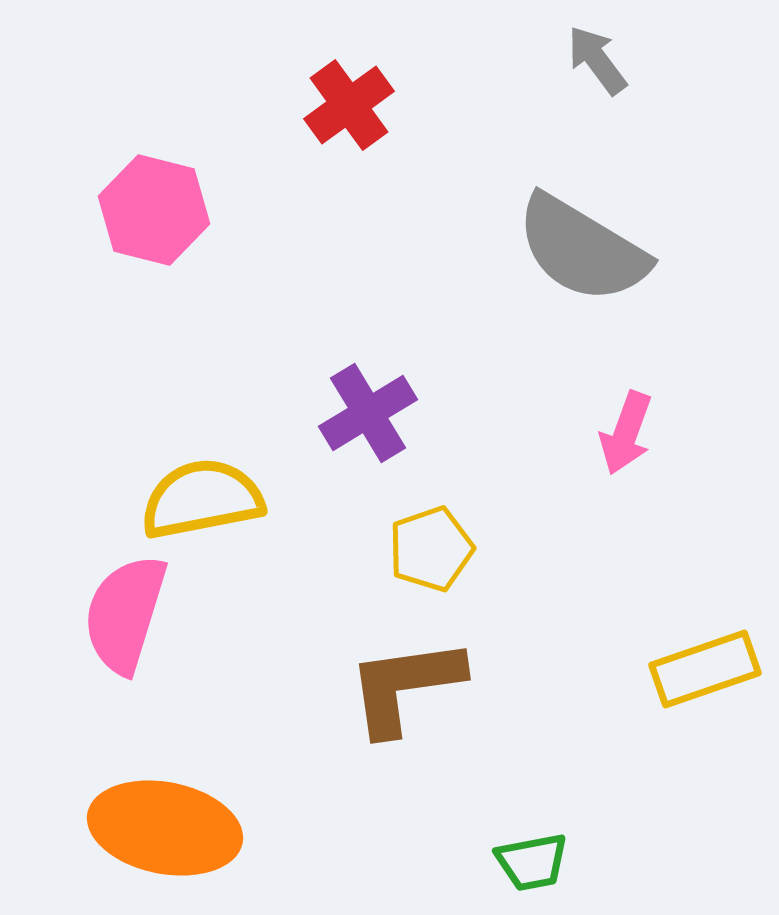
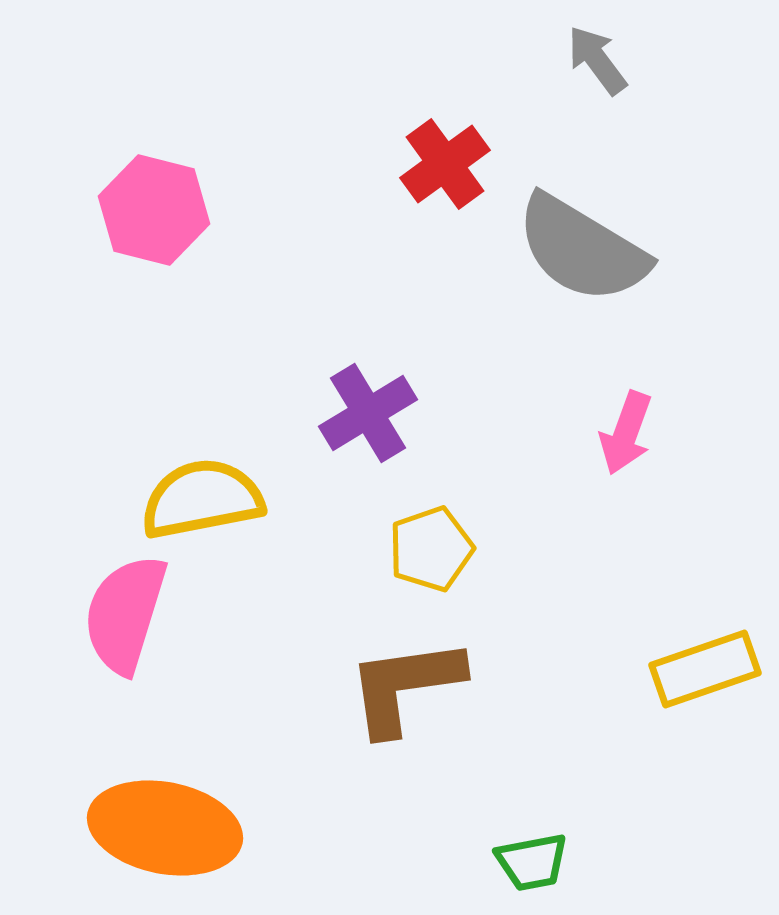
red cross: moved 96 px right, 59 px down
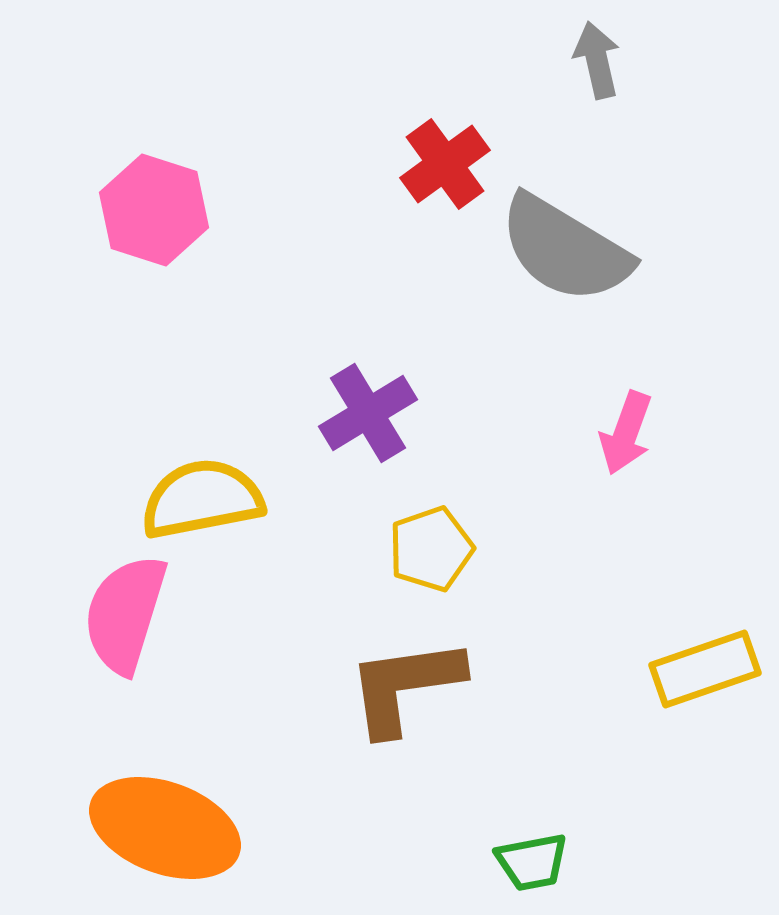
gray arrow: rotated 24 degrees clockwise
pink hexagon: rotated 4 degrees clockwise
gray semicircle: moved 17 px left
orange ellipse: rotated 9 degrees clockwise
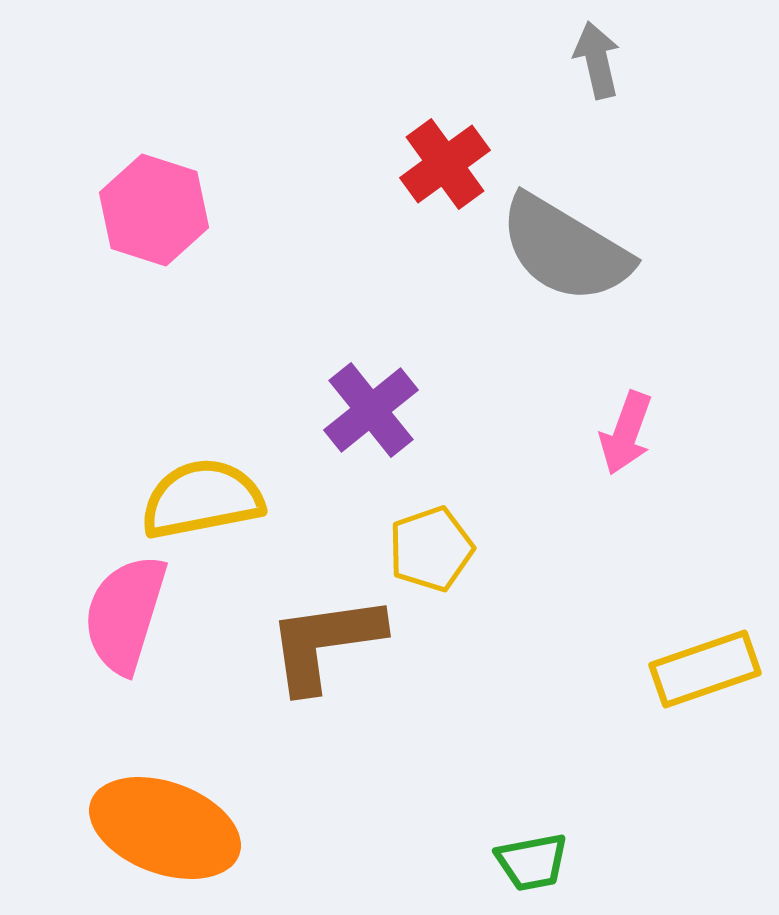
purple cross: moved 3 px right, 3 px up; rotated 8 degrees counterclockwise
brown L-shape: moved 80 px left, 43 px up
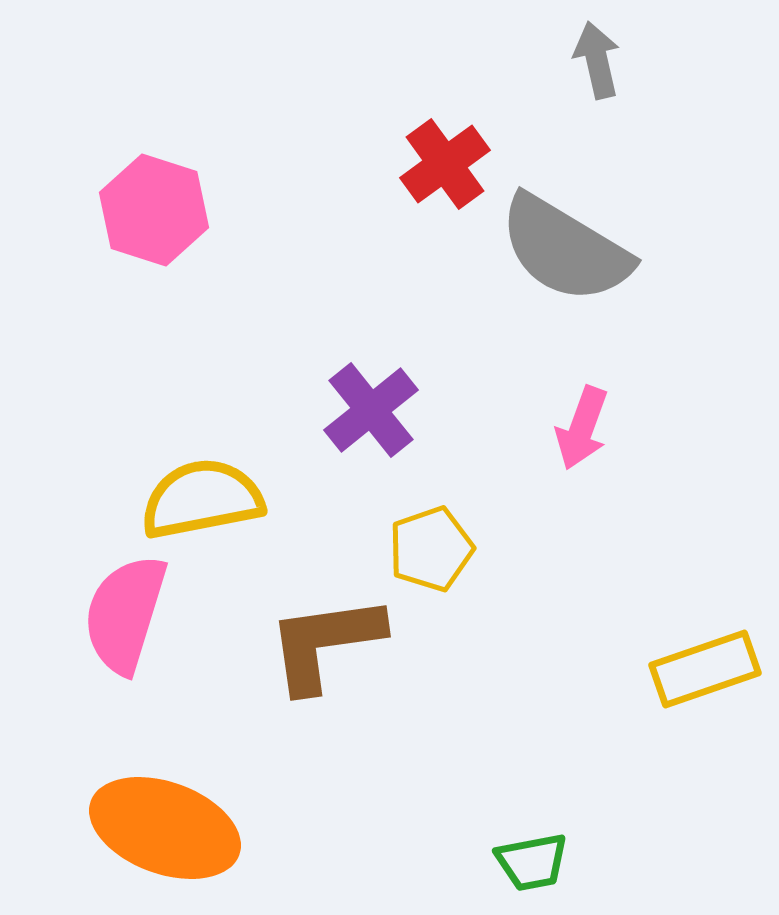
pink arrow: moved 44 px left, 5 px up
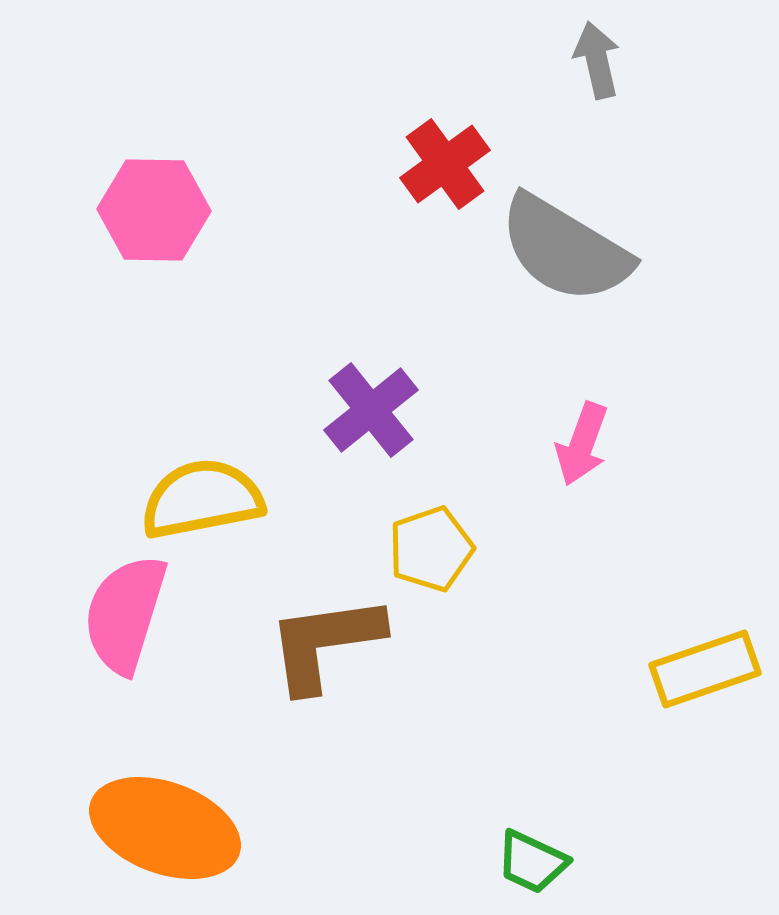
pink hexagon: rotated 17 degrees counterclockwise
pink arrow: moved 16 px down
green trapezoid: rotated 36 degrees clockwise
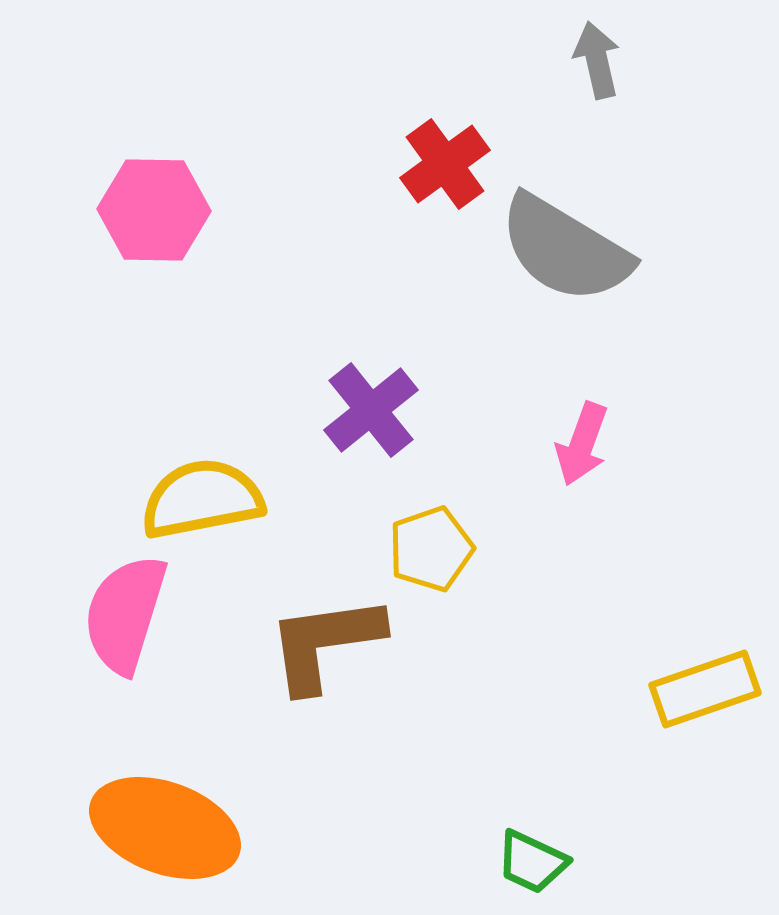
yellow rectangle: moved 20 px down
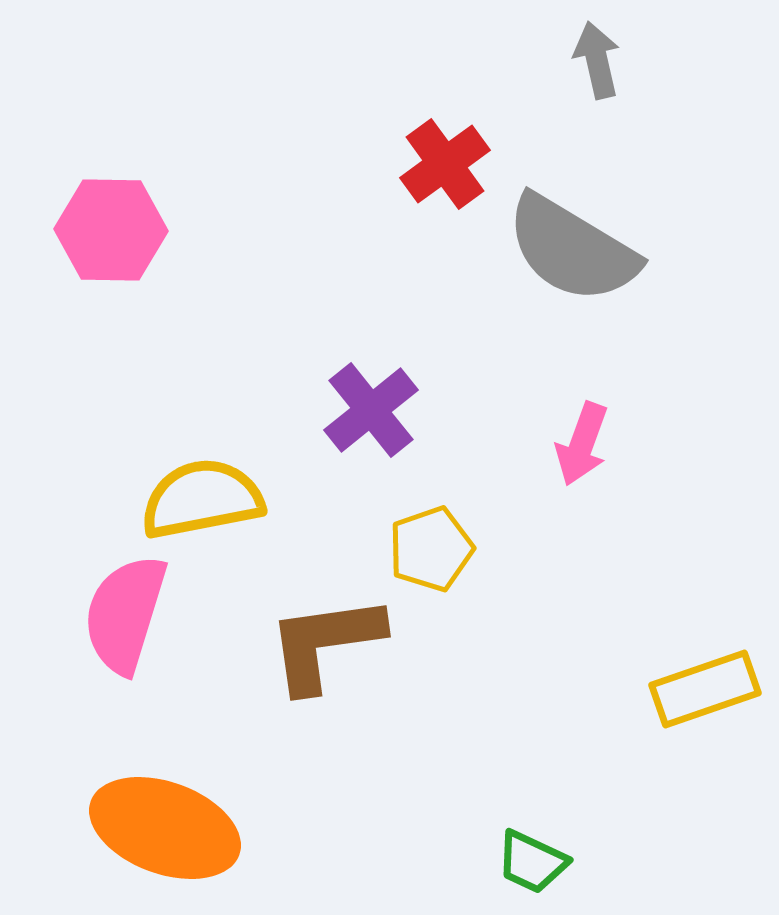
pink hexagon: moved 43 px left, 20 px down
gray semicircle: moved 7 px right
